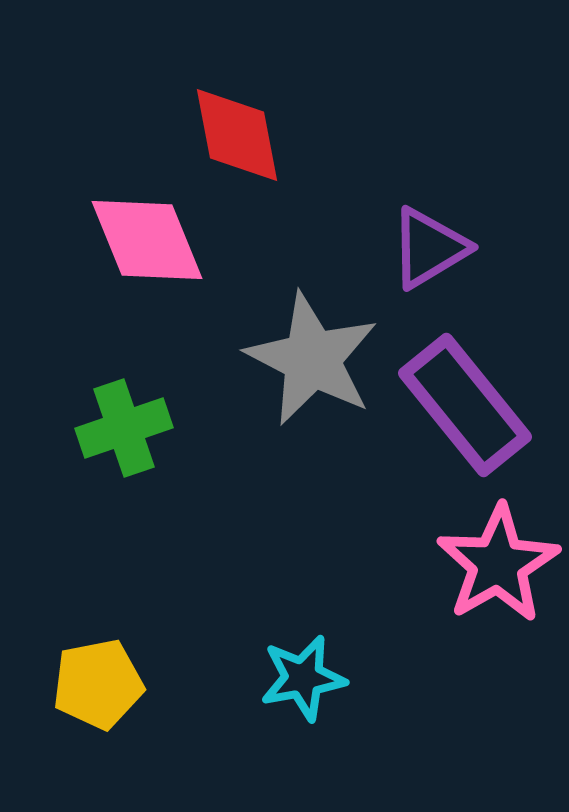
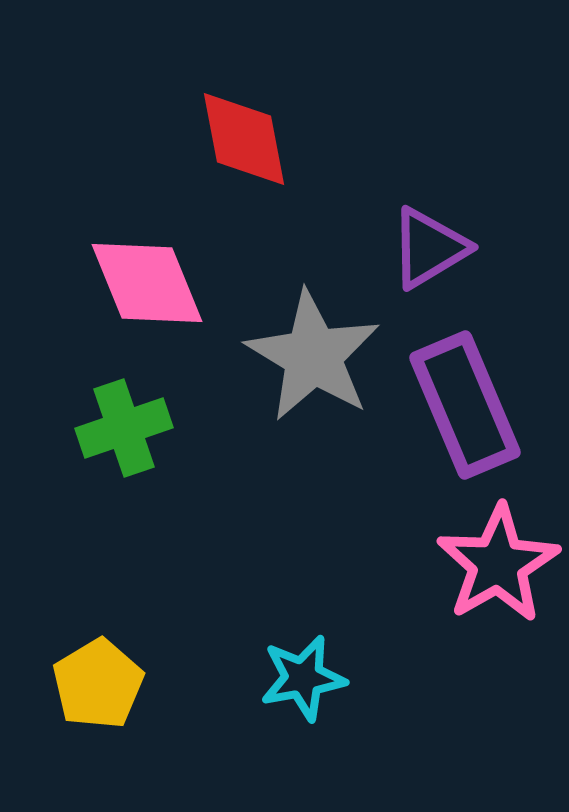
red diamond: moved 7 px right, 4 px down
pink diamond: moved 43 px down
gray star: moved 1 px right, 3 px up; rotated 4 degrees clockwise
purple rectangle: rotated 16 degrees clockwise
yellow pentagon: rotated 20 degrees counterclockwise
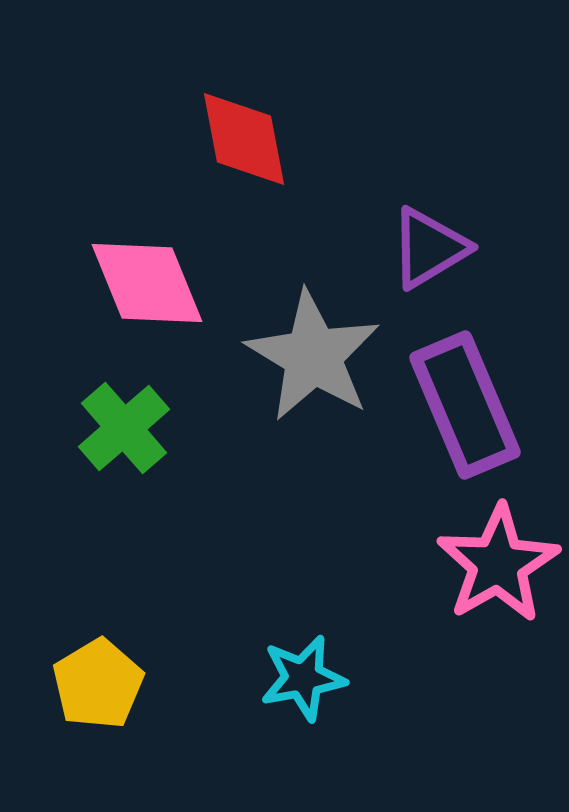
green cross: rotated 22 degrees counterclockwise
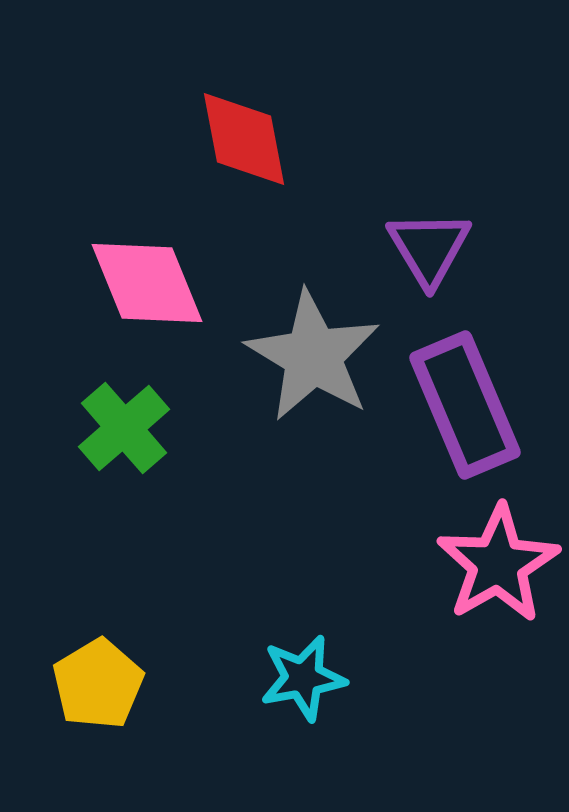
purple triangle: rotated 30 degrees counterclockwise
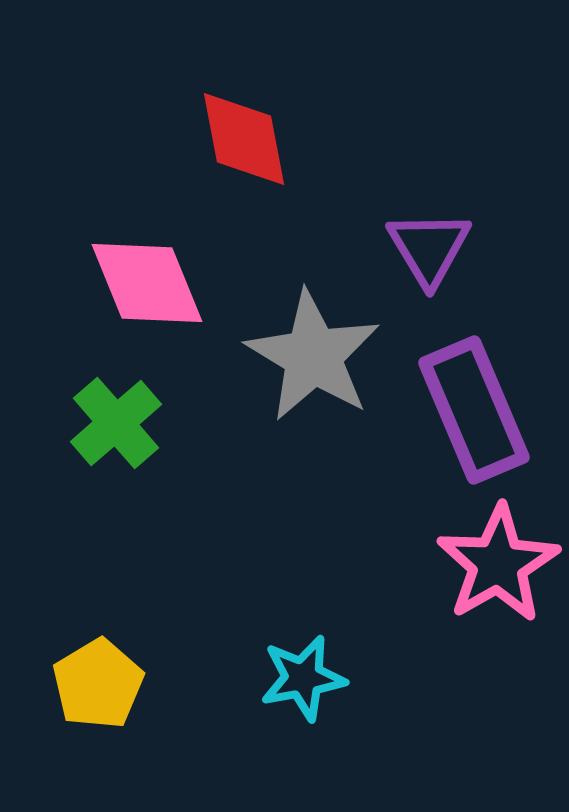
purple rectangle: moved 9 px right, 5 px down
green cross: moved 8 px left, 5 px up
